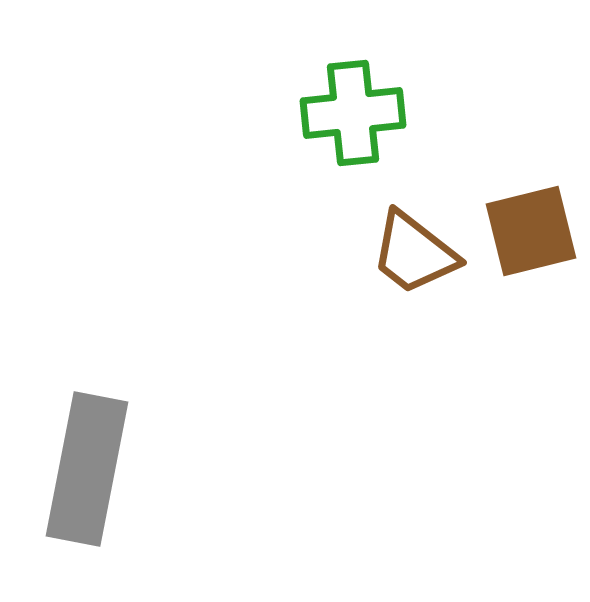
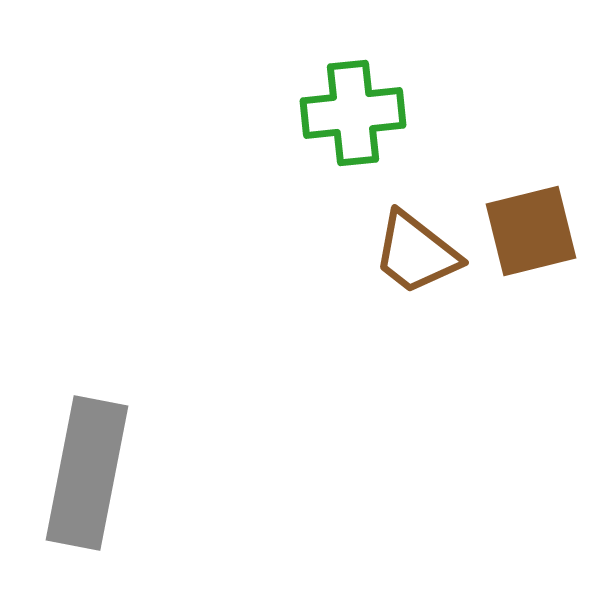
brown trapezoid: moved 2 px right
gray rectangle: moved 4 px down
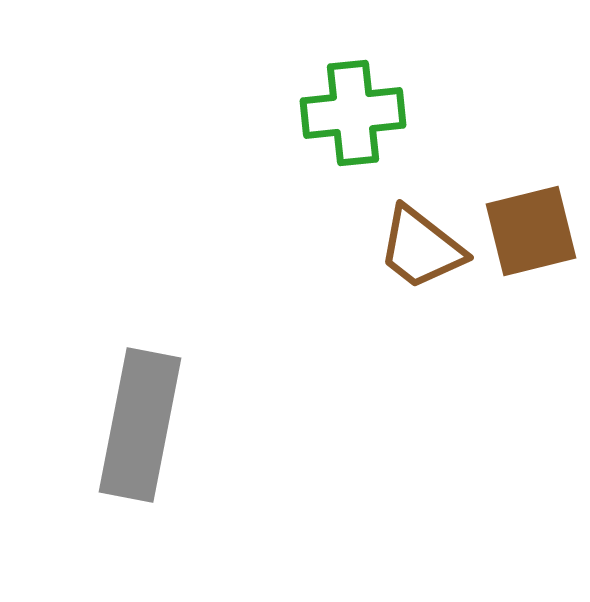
brown trapezoid: moved 5 px right, 5 px up
gray rectangle: moved 53 px right, 48 px up
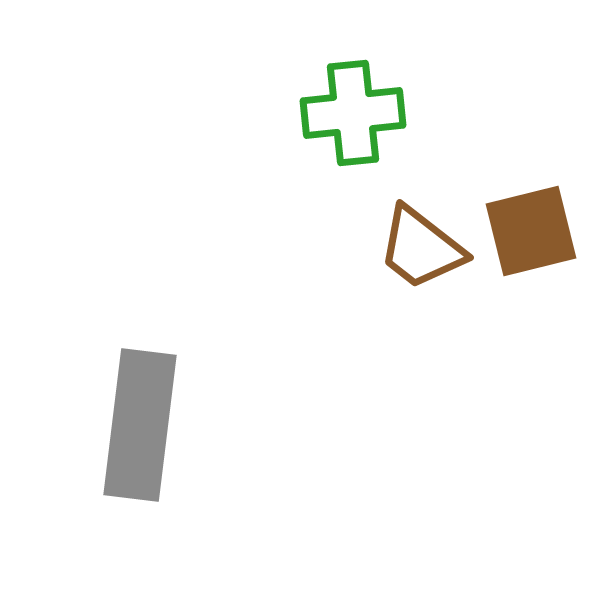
gray rectangle: rotated 4 degrees counterclockwise
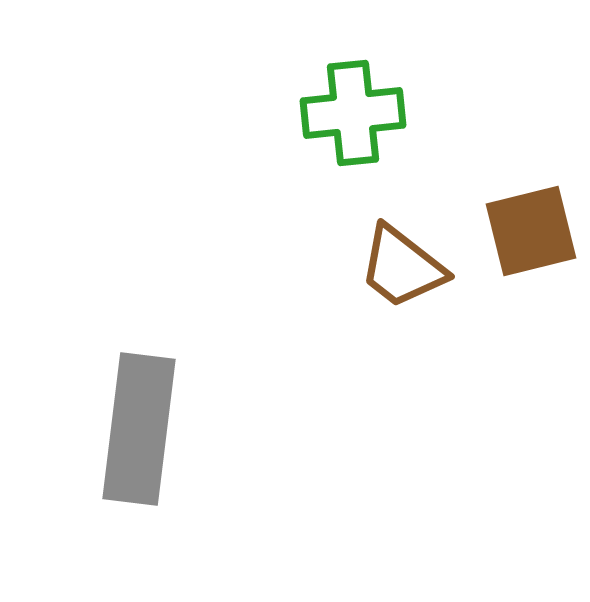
brown trapezoid: moved 19 px left, 19 px down
gray rectangle: moved 1 px left, 4 px down
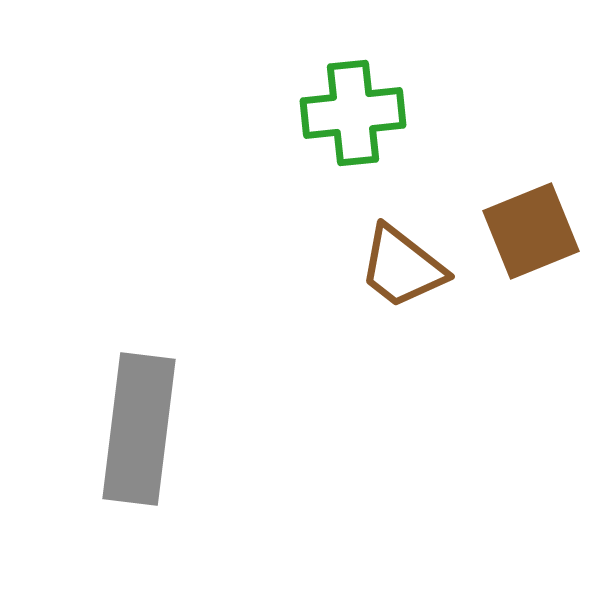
brown square: rotated 8 degrees counterclockwise
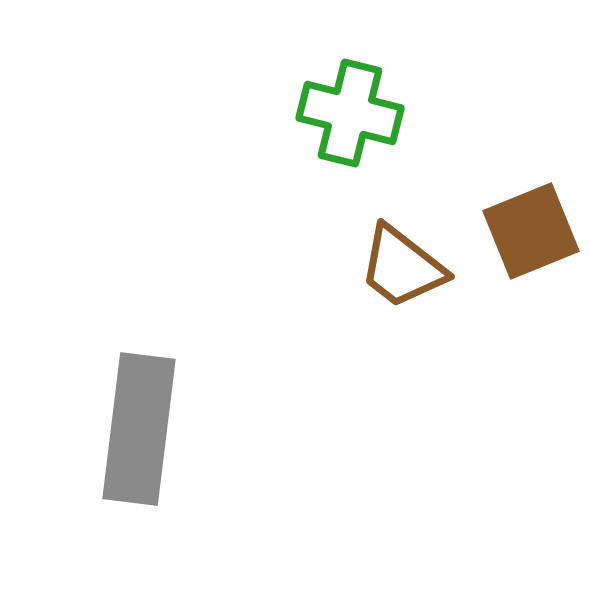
green cross: moved 3 px left; rotated 20 degrees clockwise
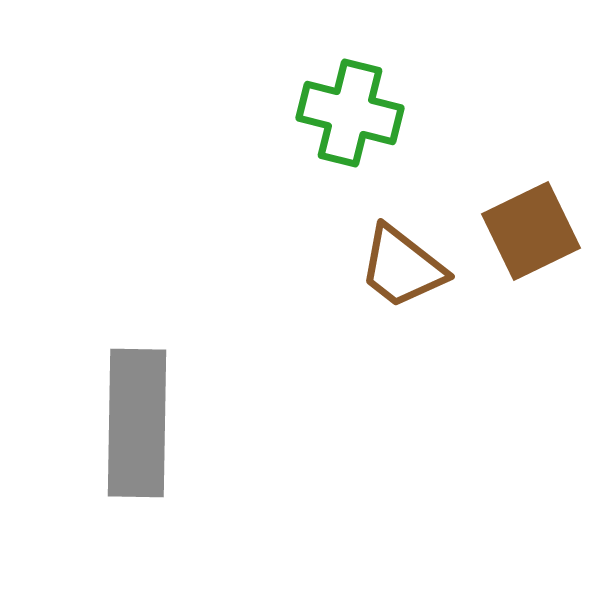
brown square: rotated 4 degrees counterclockwise
gray rectangle: moved 2 px left, 6 px up; rotated 6 degrees counterclockwise
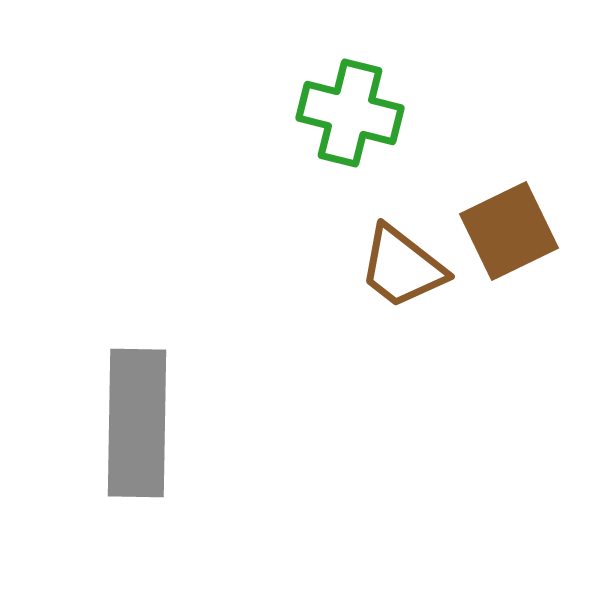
brown square: moved 22 px left
